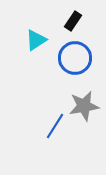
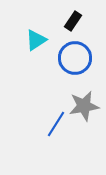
blue line: moved 1 px right, 2 px up
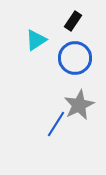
gray star: moved 5 px left, 1 px up; rotated 16 degrees counterclockwise
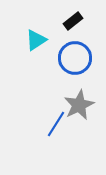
black rectangle: rotated 18 degrees clockwise
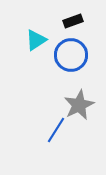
black rectangle: rotated 18 degrees clockwise
blue circle: moved 4 px left, 3 px up
blue line: moved 6 px down
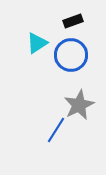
cyan triangle: moved 1 px right, 3 px down
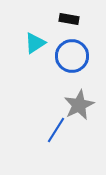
black rectangle: moved 4 px left, 2 px up; rotated 30 degrees clockwise
cyan triangle: moved 2 px left
blue circle: moved 1 px right, 1 px down
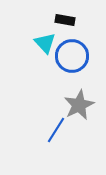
black rectangle: moved 4 px left, 1 px down
cyan triangle: moved 10 px right; rotated 40 degrees counterclockwise
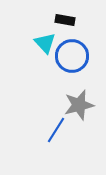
gray star: rotated 12 degrees clockwise
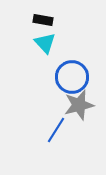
black rectangle: moved 22 px left
blue circle: moved 21 px down
